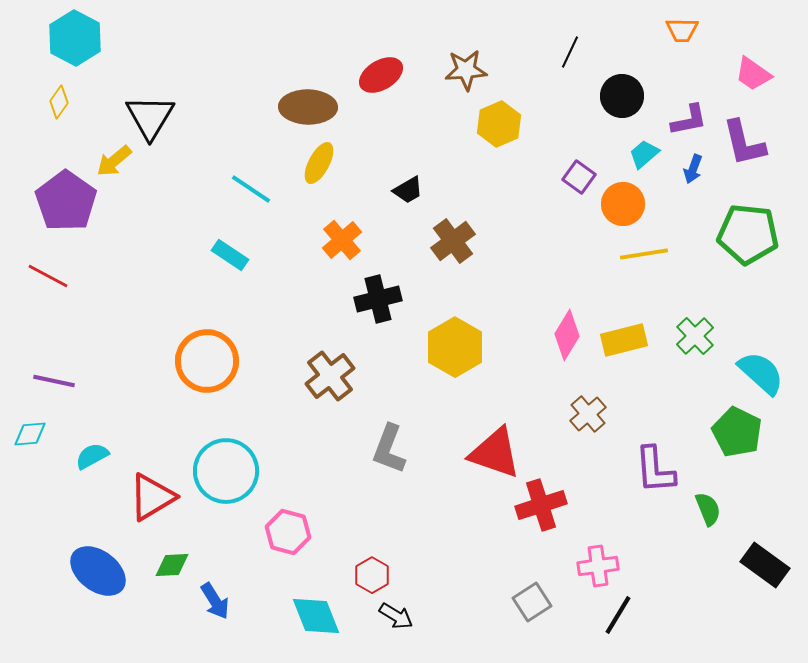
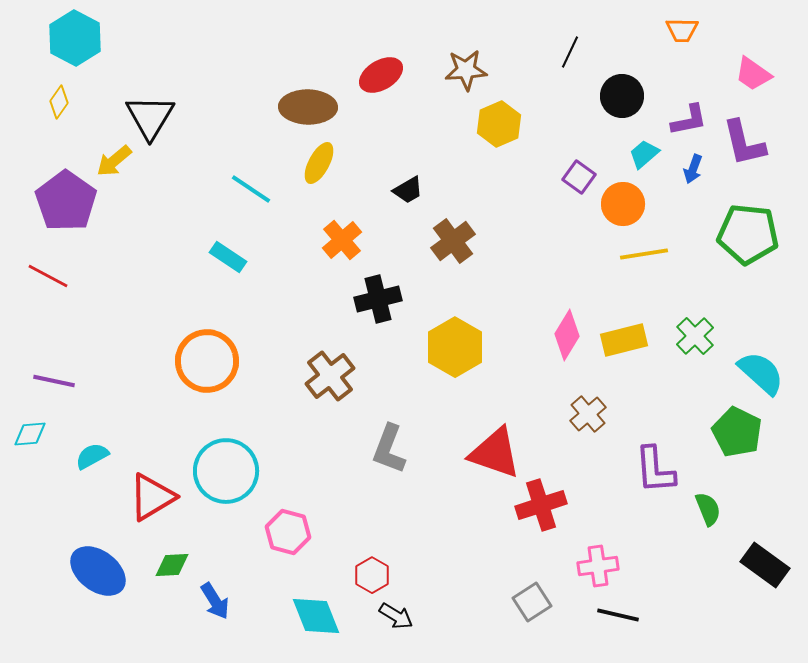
cyan rectangle at (230, 255): moved 2 px left, 2 px down
black line at (618, 615): rotated 72 degrees clockwise
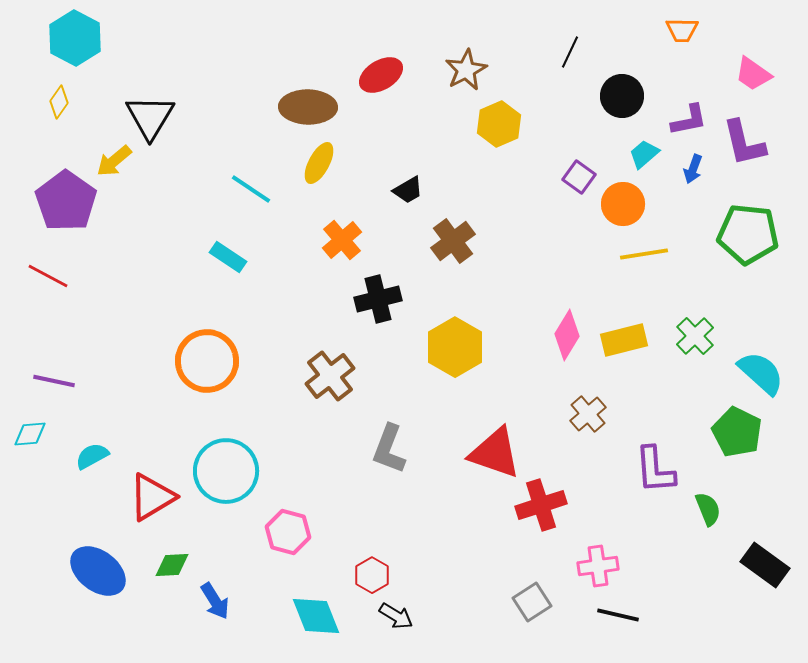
brown star at (466, 70): rotated 24 degrees counterclockwise
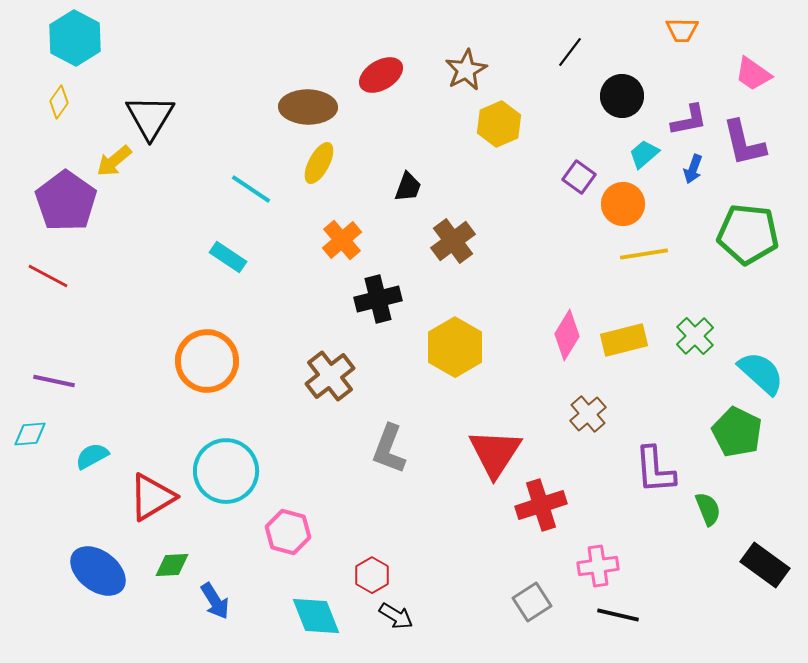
black line at (570, 52): rotated 12 degrees clockwise
black trapezoid at (408, 190): moved 3 px up; rotated 40 degrees counterclockwise
red triangle at (495, 453): rotated 44 degrees clockwise
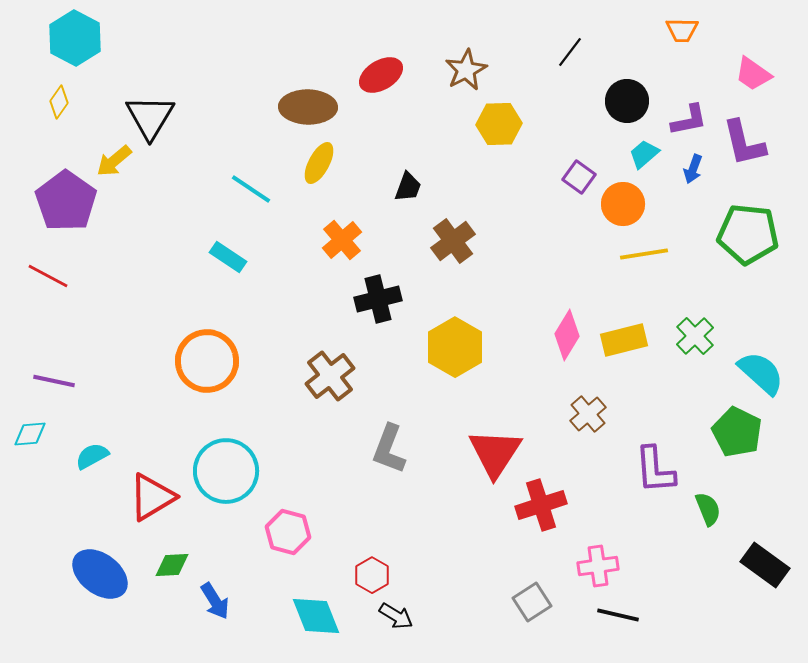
black circle at (622, 96): moved 5 px right, 5 px down
yellow hexagon at (499, 124): rotated 21 degrees clockwise
blue ellipse at (98, 571): moved 2 px right, 3 px down
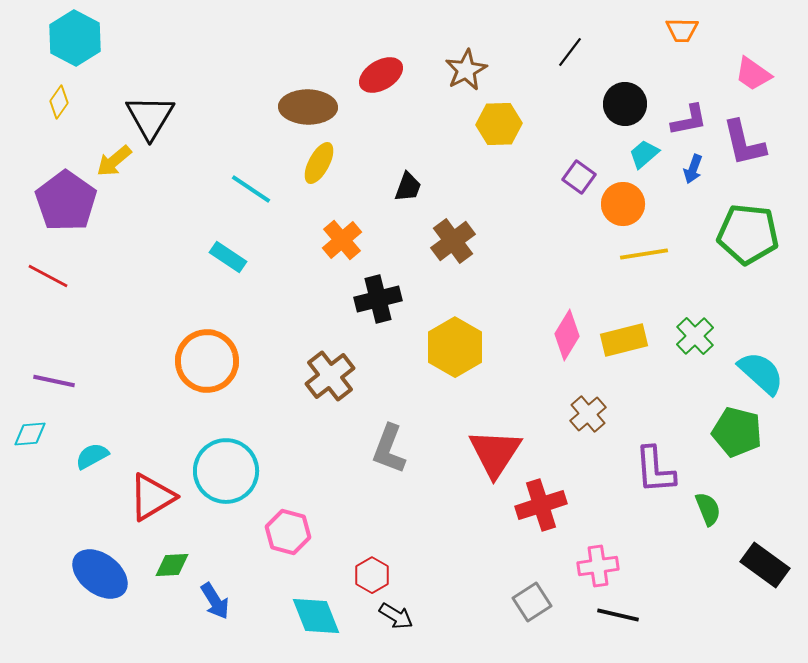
black circle at (627, 101): moved 2 px left, 3 px down
green pentagon at (737, 432): rotated 12 degrees counterclockwise
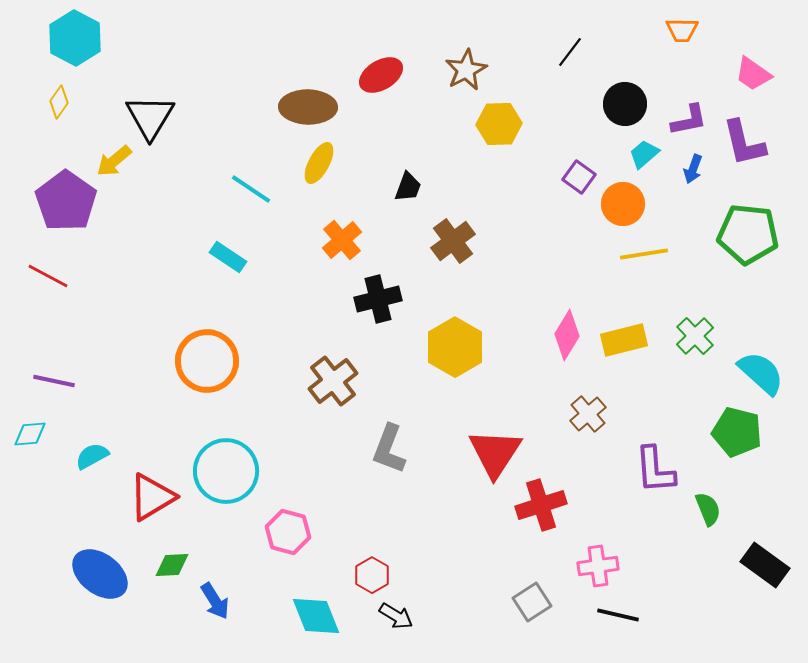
brown cross at (330, 376): moved 3 px right, 5 px down
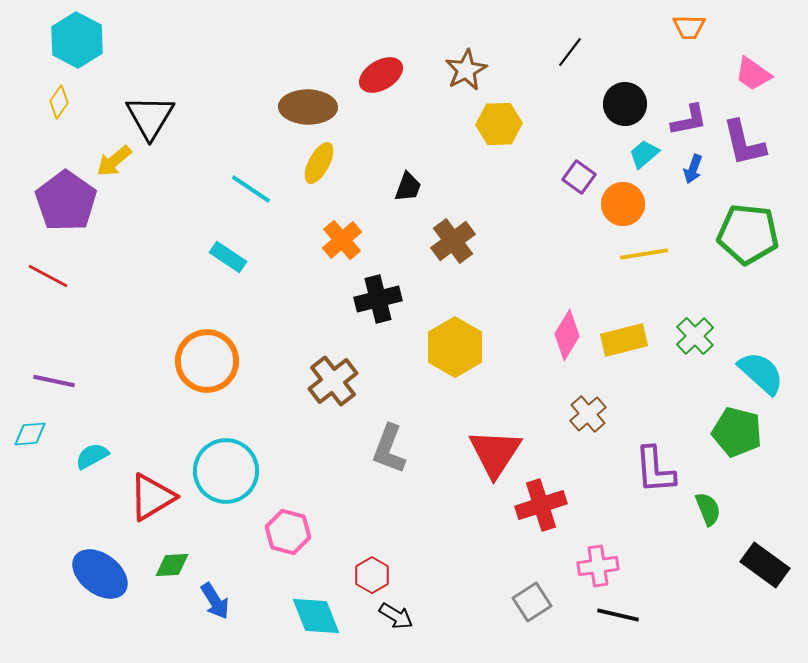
orange trapezoid at (682, 30): moved 7 px right, 3 px up
cyan hexagon at (75, 38): moved 2 px right, 2 px down
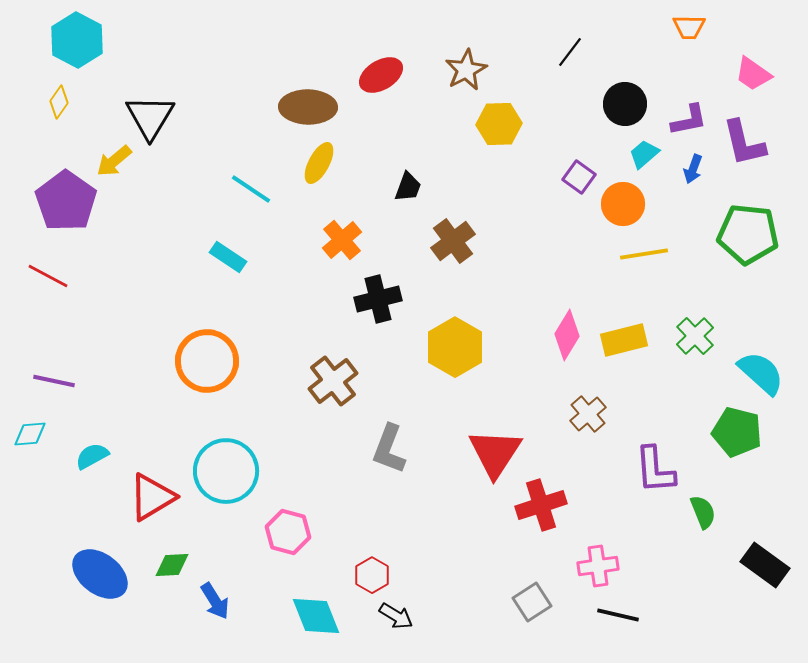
green semicircle at (708, 509): moved 5 px left, 3 px down
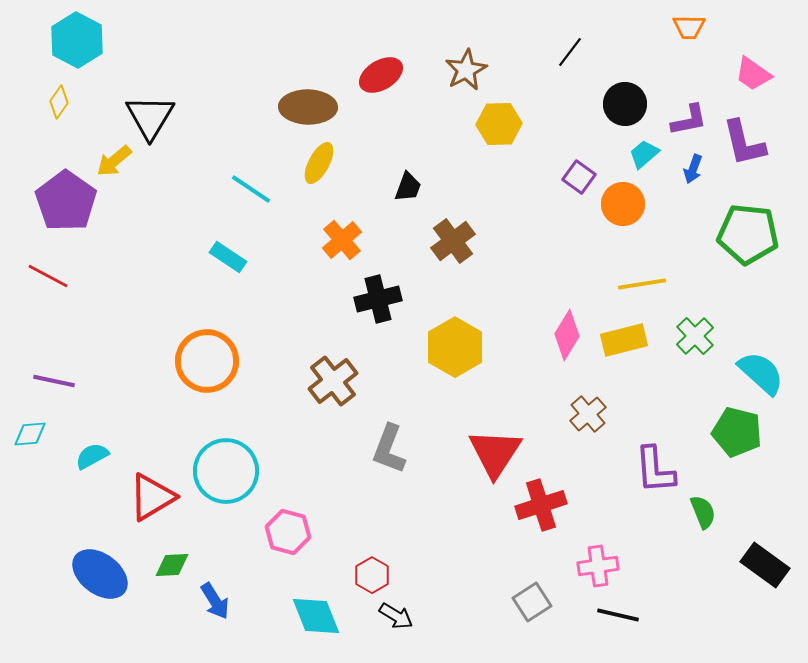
yellow line at (644, 254): moved 2 px left, 30 px down
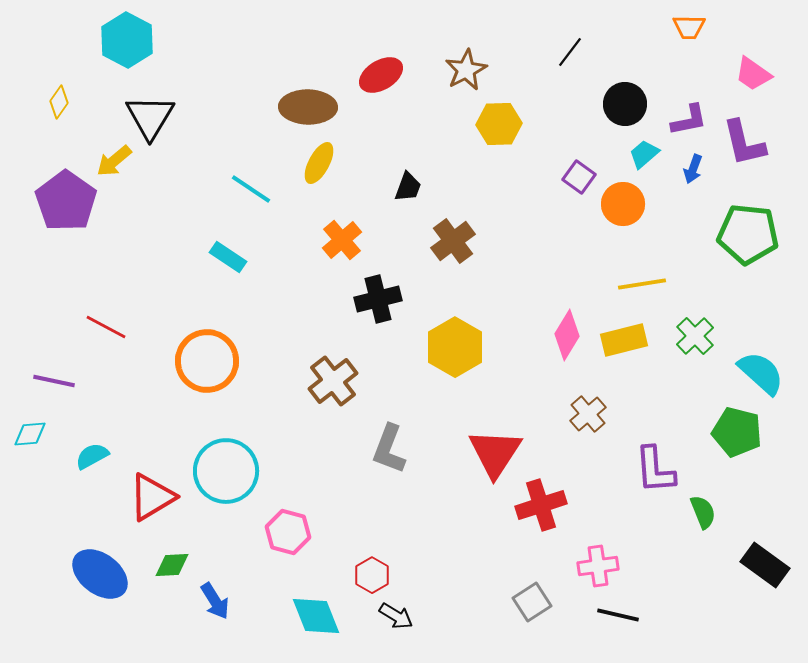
cyan hexagon at (77, 40): moved 50 px right
red line at (48, 276): moved 58 px right, 51 px down
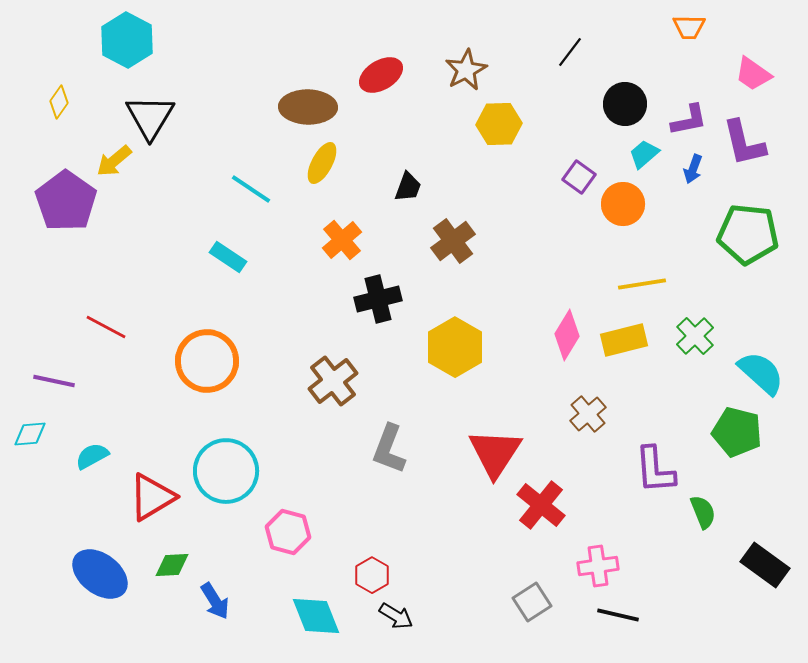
yellow ellipse at (319, 163): moved 3 px right
red cross at (541, 505): rotated 33 degrees counterclockwise
